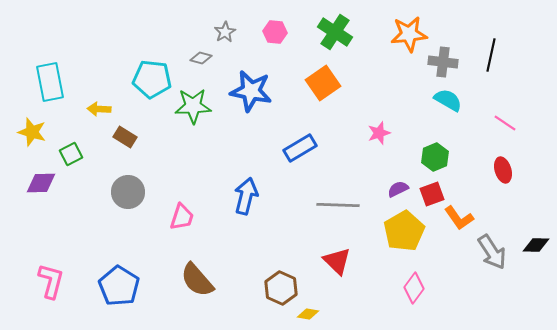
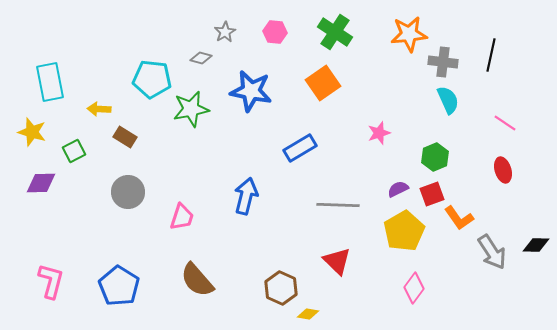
cyan semicircle: rotated 36 degrees clockwise
green star: moved 2 px left, 3 px down; rotated 9 degrees counterclockwise
green square: moved 3 px right, 3 px up
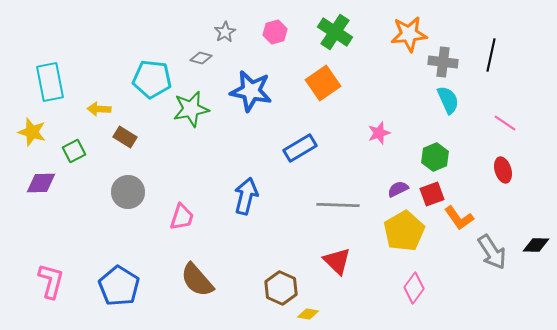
pink hexagon: rotated 20 degrees counterclockwise
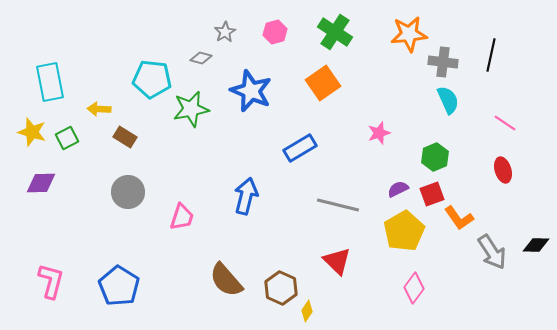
blue star: rotated 12 degrees clockwise
green square: moved 7 px left, 13 px up
gray line: rotated 12 degrees clockwise
brown semicircle: moved 29 px right
yellow diamond: moved 1 px left, 3 px up; rotated 65 degrees counterclockwise
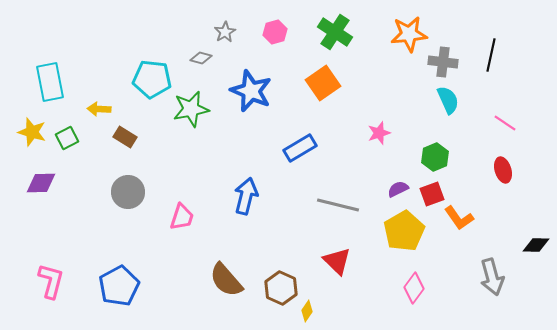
gray arrow: moved 25 px down; rotated 18 degrees clockwise
blue pentagon: rotated 12 degrees clockwise
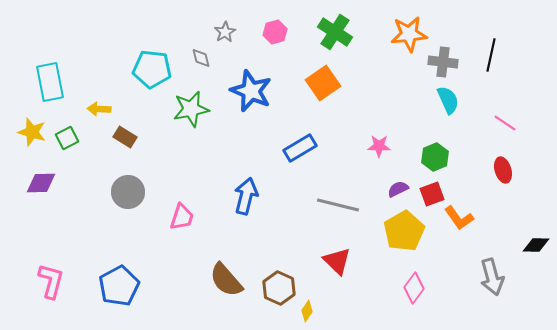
gray diamond: rotated 60 degrees clockwise
cyan pentagon: moved 10 px up
pink star: moved 13 px down; rotated 20 degrees clockwise
brown hexagon: moved 2 px left
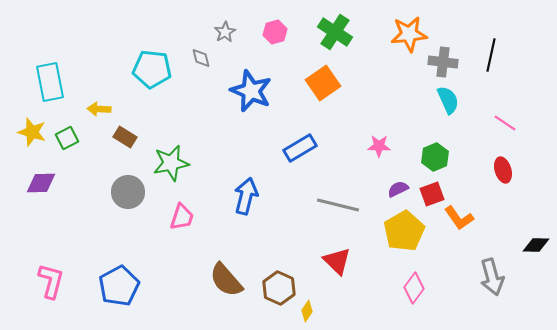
green star: moved 20 px left, 54 px down
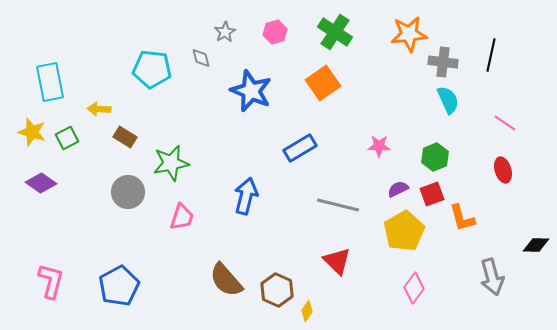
purple diamond: rotated 36 degrees clockwise
orange L-shape: moved 3 px right; rotated 20 degrees clockwise
brown hexagon: moved 2 px left, 2 px down
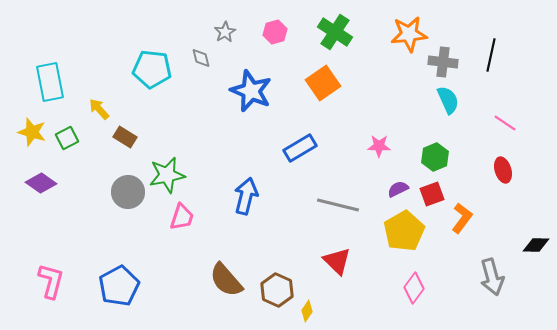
yellow arrow: rotated 45 degrees clockwise
green star: moved 4 px left, 12 px down
orange L-shape: rotated 128 degrees counterclockwise
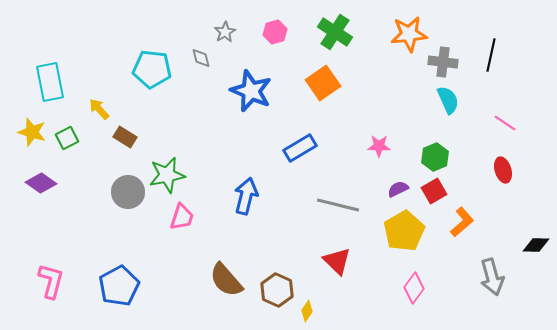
red square: moved 2 px right, 3 px up; rotated 10 degrees counterclockwise
orange L-shape: moved 4 px down; rotated 12 degrees clockwise
